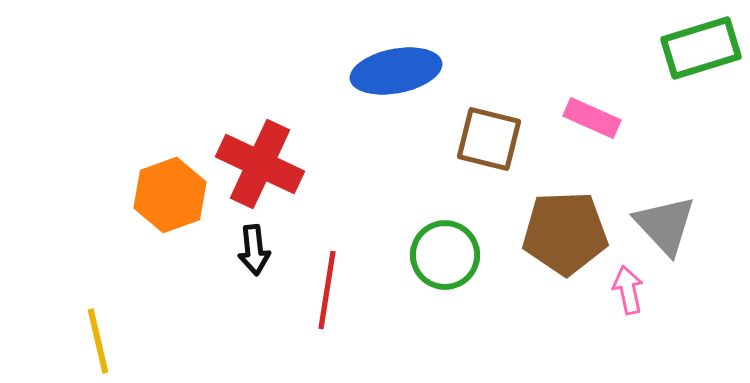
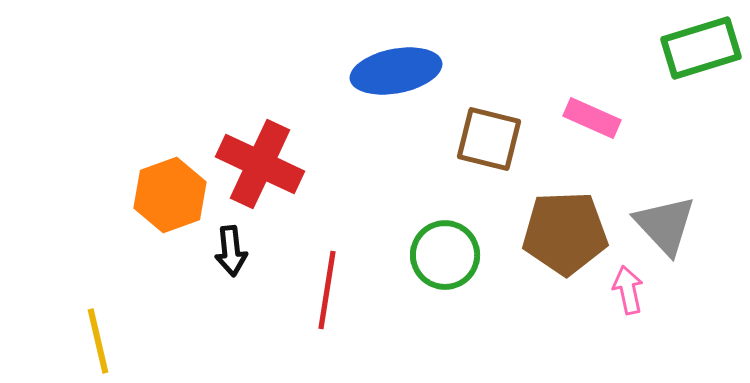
black arrow: moved 23 px left, 1 px down
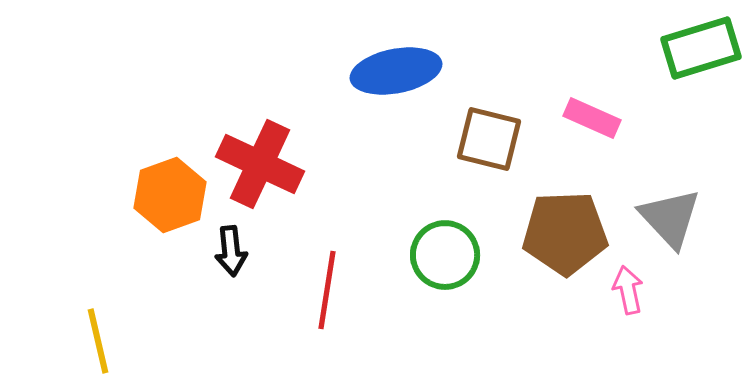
gray triangle: moved 5 px right, 7 px up
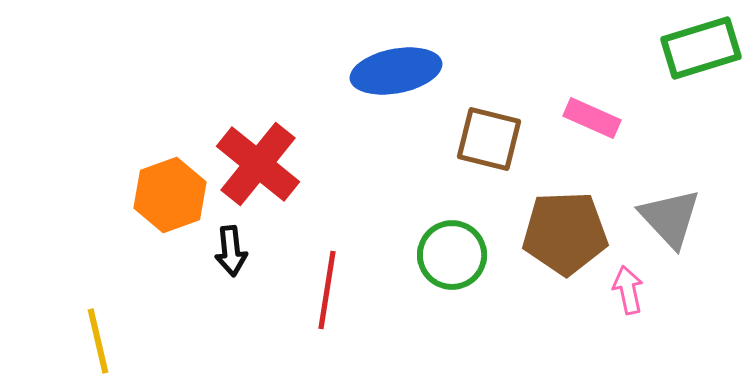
red cross: moved 2 px left; rotated 14 degrees clockwise
green circle: moved 7 px right
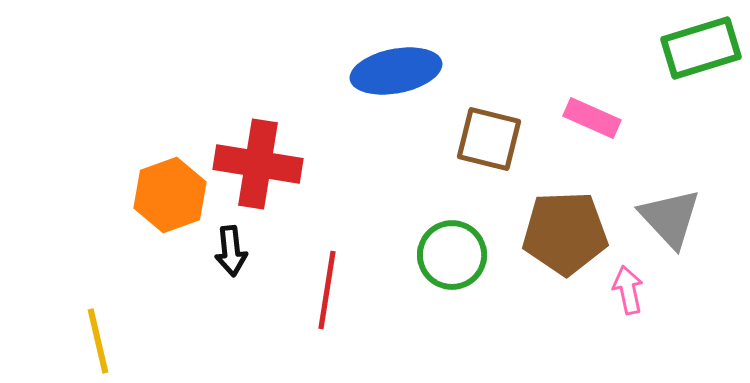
red cross: rotated 30 degrees counterclockwise
